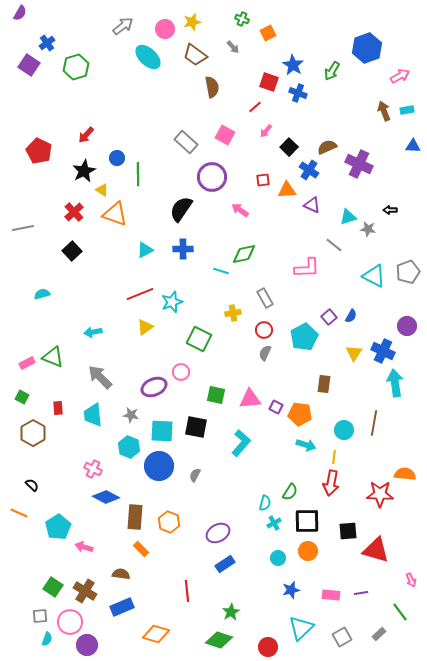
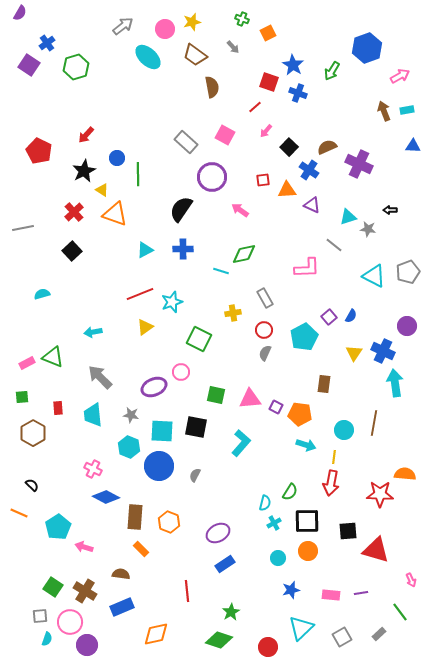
green square at (22, 397): rotated 32 degrees counterclockwise
orange diamond at (156, 634): rotated 28 degrees counterclockwise
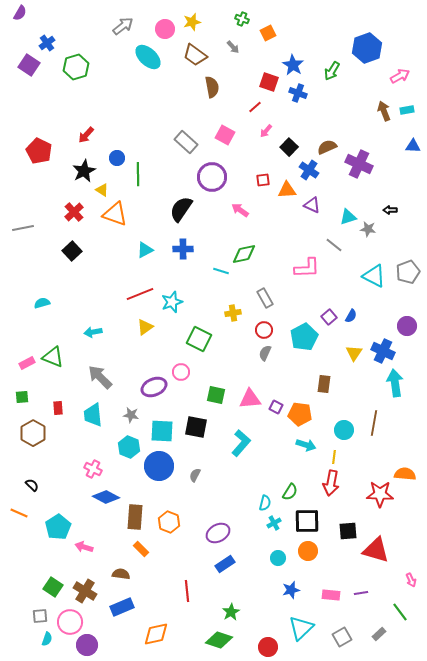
cyan semicircle at (42, 294): moved 9 px down
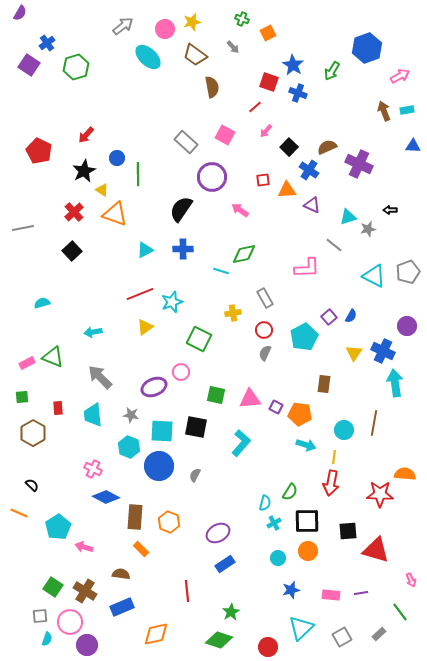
gray star at (368, 229): rotated 21 degrees counterclockwise
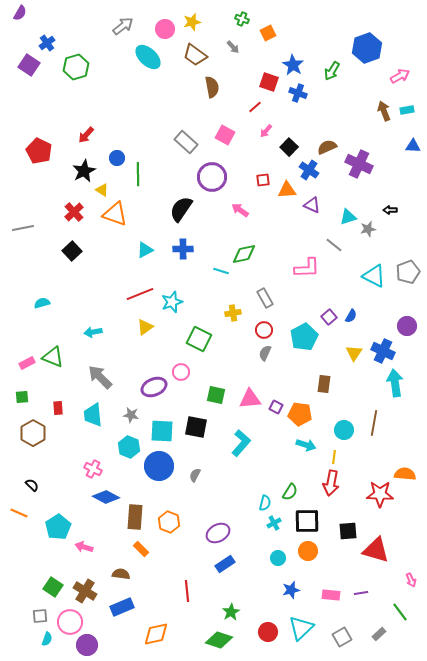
red circle at (268, 647): moved 15 px up
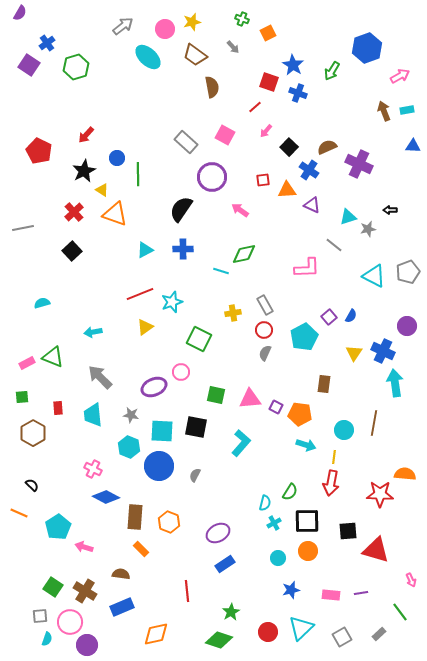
gray rectangle at (265, 298): moved 7 px down
